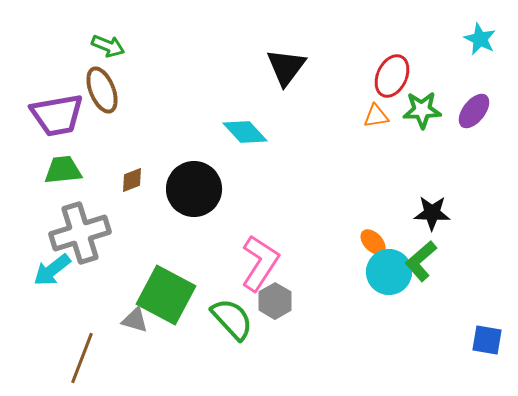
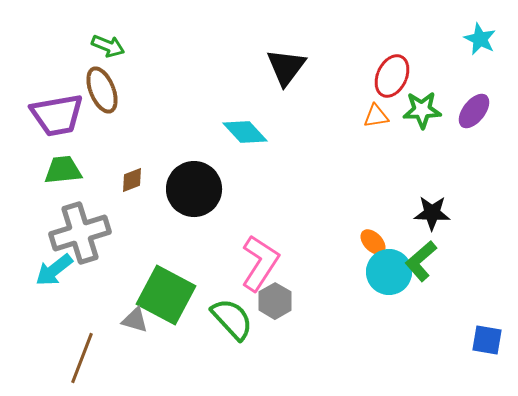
cyan arrow: moved 2 px right
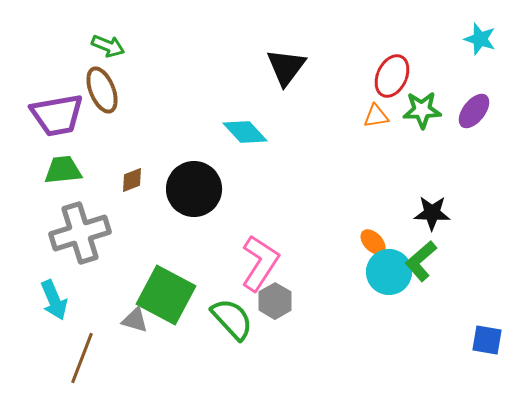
cyan star: rotated 8 degrees counterclockwise
cyan arrow: moved 30 px down; rotated 75 degrees counterclockwise
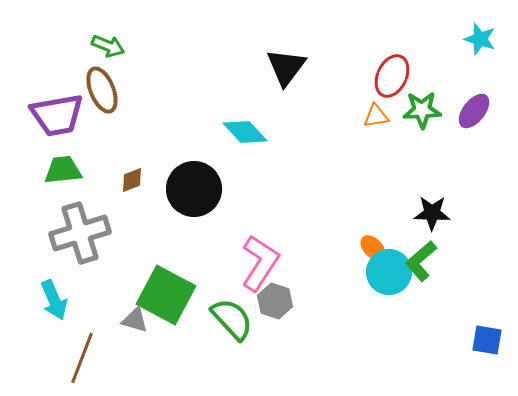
orange ellipse: moved 6 px down
gray hexagon: rotated 12 degrees counterclockwise
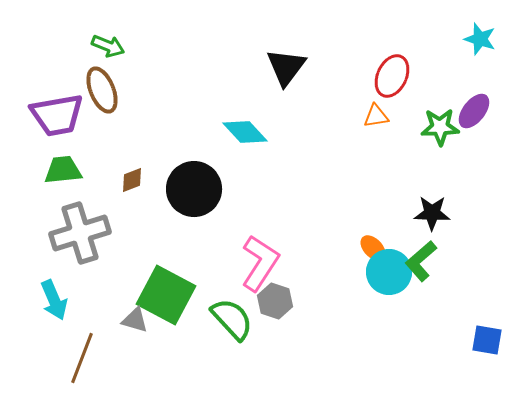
green star: moved 18 px right, 17 px down
